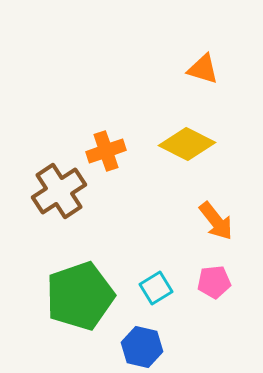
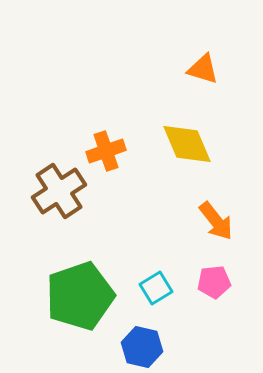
yellow diamond: rotated 40 degrees clockwise
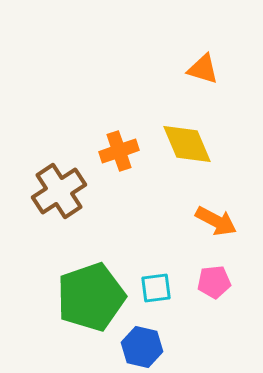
orange cross: moved 13 px right
orange arrow: rotated 24 degrees counterclockwise
cyan square: rotated 24 degrees clockwise
green pentagon: moved 11 px right, 1 px down
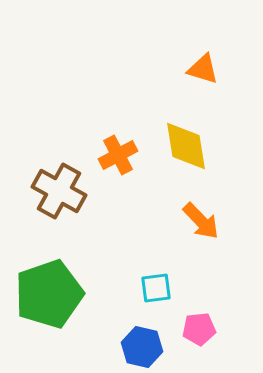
yellow diamond: moved 1 px left, 2 px down; rotated 14 degrees clockwise
orange cross: moved 1 px left, 4 px down; rotated 9 degrees counterclockwise
brown cross: rotated 28 degrees counterclockwise
orange arrow: moved 15 px left; rotated 18 degrees clockwise
pink pentagon: moved 15 px left, 47 px down
green pentagon: moved 42 px left, 3 px up
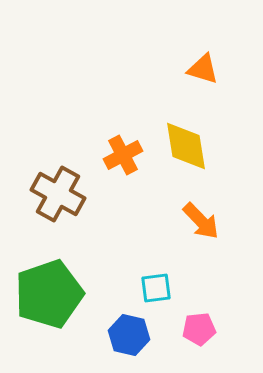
orange cross: moved 5 px right
brown cross: moved 1 px left, 3 px down
blue hexagon: moved 13 px left, 12 px up
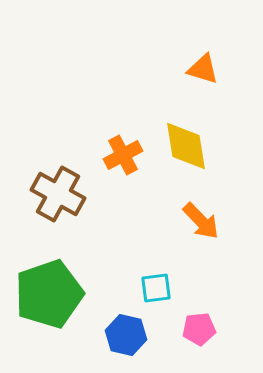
blue hexagon: moved 3 px left
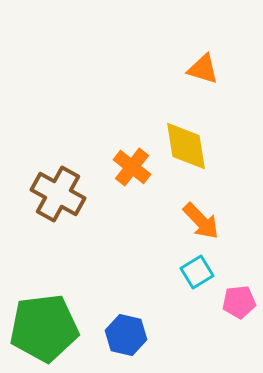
orange cross: moved 9 px right, 12 px down; rotated 24 degrees counterclockwise
cyan square: moved 41 px right, 16 px up; rotated 24 degrees counterclockwise
green pentagon: moved 5 px left, 34 px down; rotated 12 degrees clockwise
pink pentagon: moved 40 px right, 27 px up
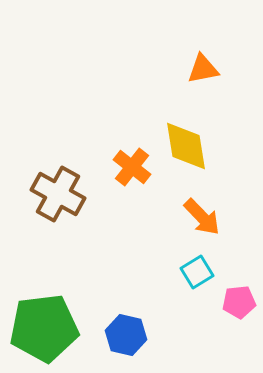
orange triangle: rotated 28 degrees counterclockwise
orange arrow: moved 1 px right, 4 px up
